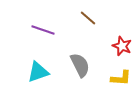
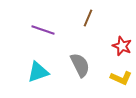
brown line: rotated 72 degrees clockwise
yellow L-shape: rotated 20 degrees clockwise
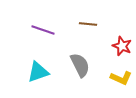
brown line: moved 6 px down; rotated 72 degrees clockwise
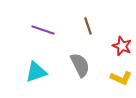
brown line: moved 2 px down; rotated 66 degrees clockwise
cyan triangle: moved 2 px left
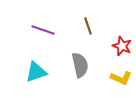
gray semicircle: rotated 15 degrees clockwise
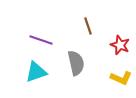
purple line: moved 2 px left, 10 px down
red star: moved 2 px left, 1 px up
gray semicircle: moved 4 px left, 2 px up
